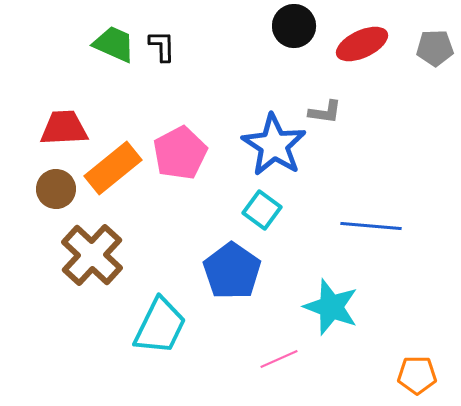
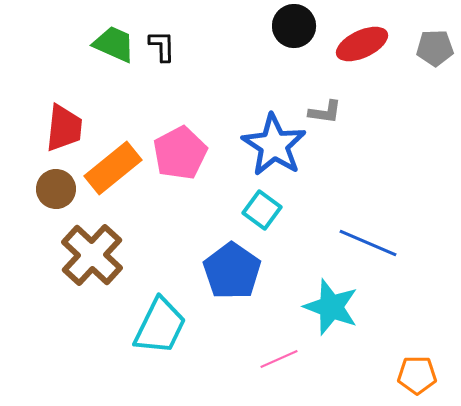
red trapezoid: rotated 99 degrees clockwise
blue line: moved 3 px left, 17 px down; rotated 18 degrees clockwise
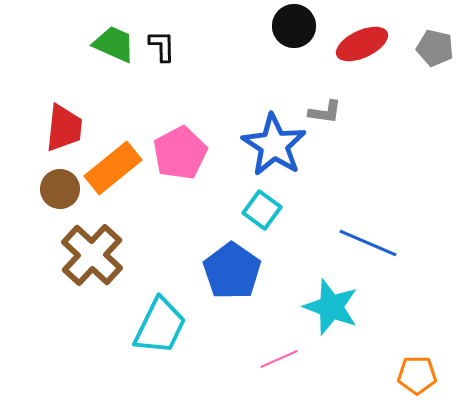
gray pentagon: rotated 15 degrees clockwise
brown circle: moved 4 px right
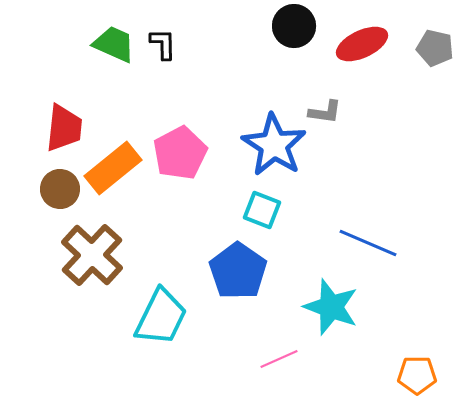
black L-shape: moved 1 px right, 2 px up
cyan square: rotated 15 degrees counterclockwise
blue pentagon: moved 6 px right
cyan trapezoid: moved 1 px right, 9 px up
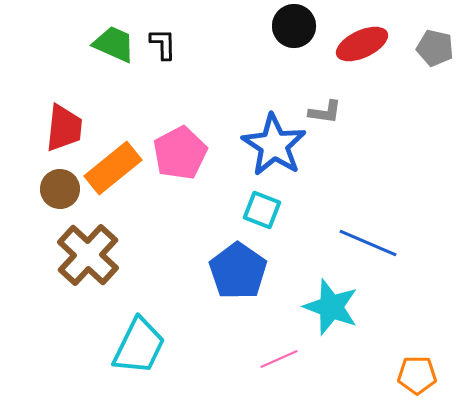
brown cross: moved 4 px left
cyan trapezoid: moved 22 px left, 29 px down
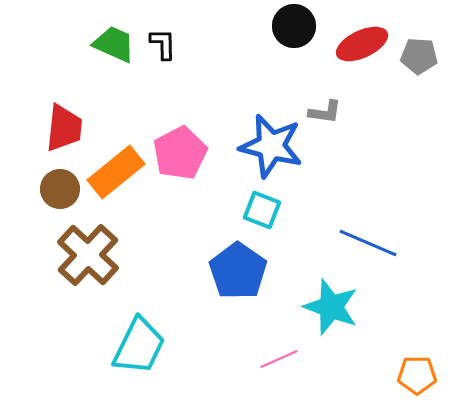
gray pentagon: moved 16 px left, 8 px down; rotated 9 degrees counterclockwise
blue star: moved 3 px left, 1 px down; rotated 18 degrees counterclockwise
orange rectangle: moved 3 px right, 4 px down
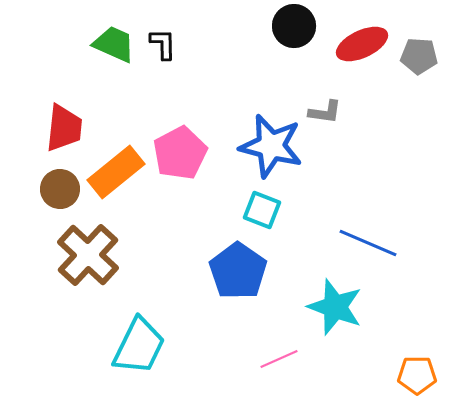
cyan star: moved 4 px right
